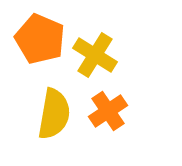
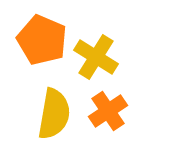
orange pentagon: moved 2 px right, 1 px down
yellow cross: moved 1 px right, 2 px down
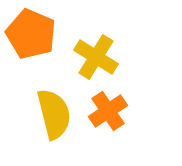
orange pentagon: moved 11 px left, 6 px up
yellow semicircle: rotated 24 degrees counterclockwise
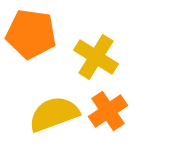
orange pentagon: rotated 15 degrees counterclockwise
yellow semicircle: rotated 96 degrees counterclockwise
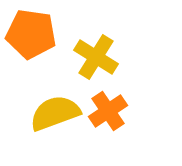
yellow semicircle: moved 1 px right, 1 px up
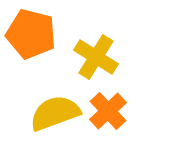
orange pentagon: rotated 6 degrees clockwise
orange cross: rotated 9 degrees counterclockwise
